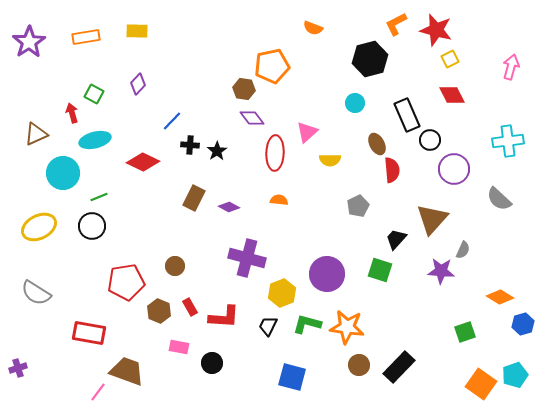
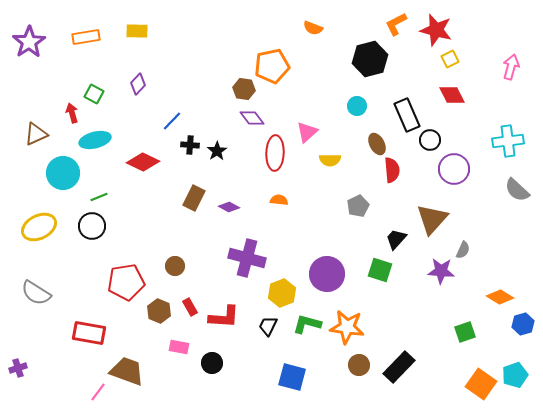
cyan circle at (355, 103): moved 2 px right, 3 px down
gray semicircle at (499, 199): moved 18 px right, 9 px up
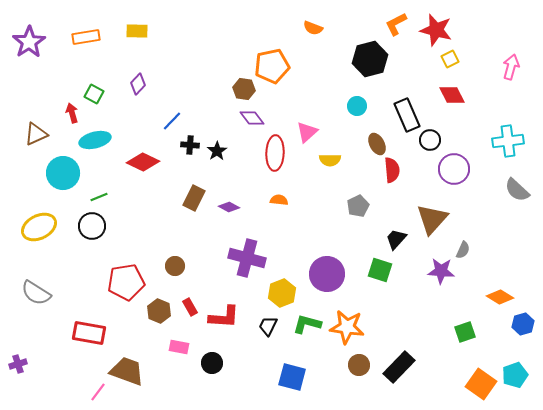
purple cross at (18, 368): moved 4 px up
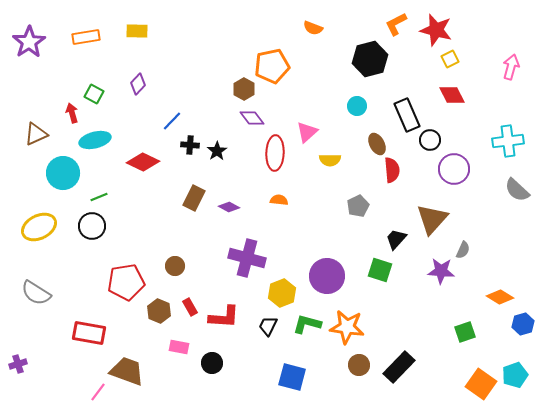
brown hexagon at (244, 89): rotated 20 degrees clockwise
purple circle at (327, 274): moved 2 px down
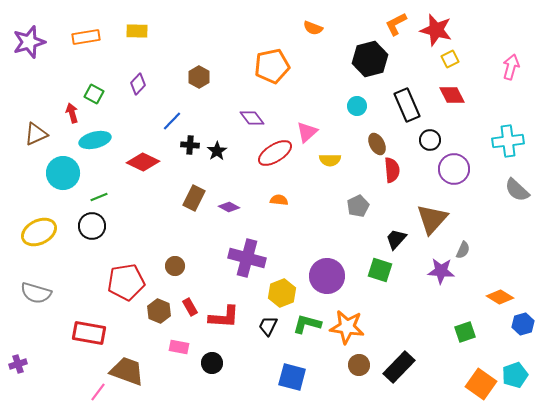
purple star at (29, 42): rotated 16 degrees clockwise
brown hexagon at (244, 89): moved 45 px left, 12 px up
black rectangle at (407, 115): moved 10 px up
red ellipse at (275, 153): rotated 56 degrees clockwise
yellow ellipse at (39, 227): moved 5 px down
gray semicircle at (36, 293): rotated 16 degrees counterclockwise
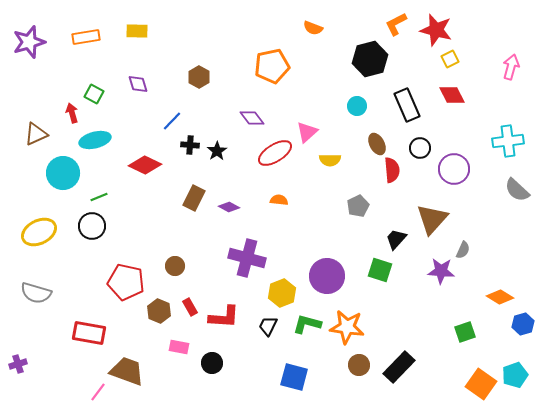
purple diamond at (138, 84): rotated 60 degrees counterclockwise
black circle at (430, 140): moved 10 px left, 8 px down
red diamond at (143, 162): moved 2 px right, 3 px down
red pentagon at (126, 282): rotated 21 degrees clockwise
blue square at (292, 377): moved 2 px right
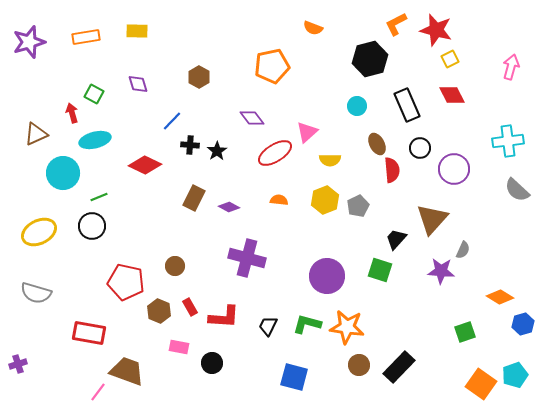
yellow hexagon at (282, 293): moved 43 px right, 93 px up
